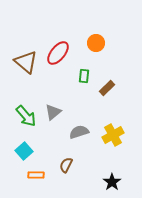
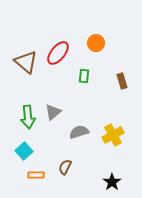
brown rectangle: moved 15 px right, 7 px up; rotated 63 degrees counterclockwise
green arrow: moved 2 px right, 1 px down; rotated 35 degrees clockwise
brown semicircle: moved 1 px left, 2 px down
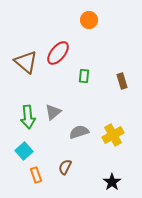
orange circle: moved 7 px left, 23 px up
orange rectangle: rotated 70 degrees clockwise
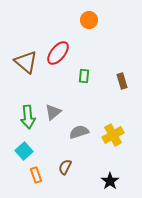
black star: moved 2 px left, 1 px up
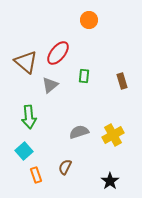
gray triangle: moved 3 px left, 27 px up
green arrow: moved 1 px right
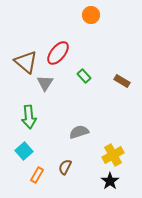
orange circle: moved 2 px right, 5 px up
green rectangle: rotated 48 degrees counterclockwise
brown rectangle: rotated 42 degrees counterclockwise
gray triangle: moved 5 px left, 2 px up; rotated 18 degrees counterclockwise
yellow cross: moved 20 px down
orange rectangle: moved 1 px right; rotated 49 degrees clockwise
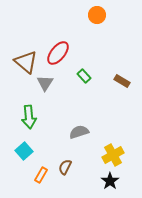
orange circle: moved 6 px right
orange rectangle: moved 4 px right
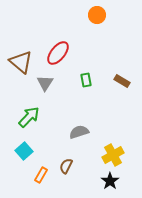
brown triangle: moved 5 px left
green rectangle: moved 2 px right, 4 px down; rotated 32 degrees clockwise
green arrow: rotated 130 degrees counterclockwise
brown semicircle: moved 1 px right, 1 px up
